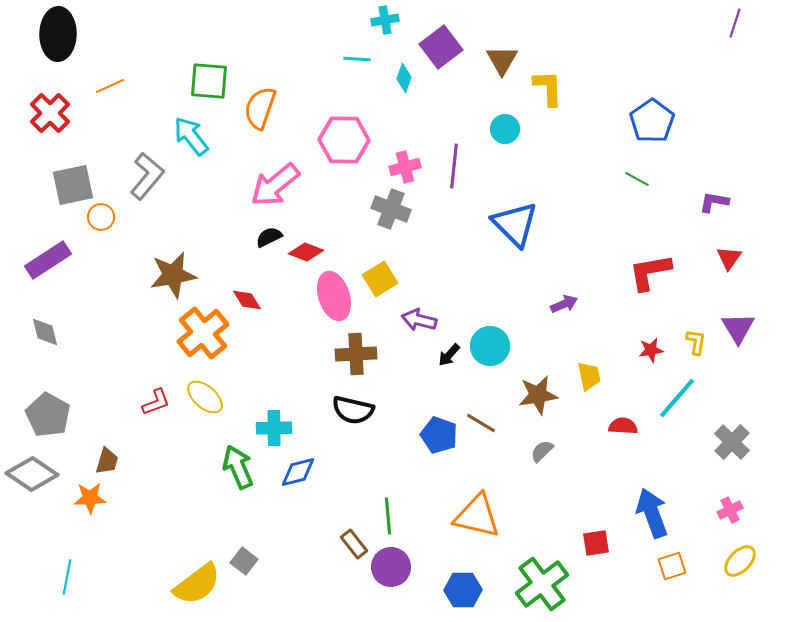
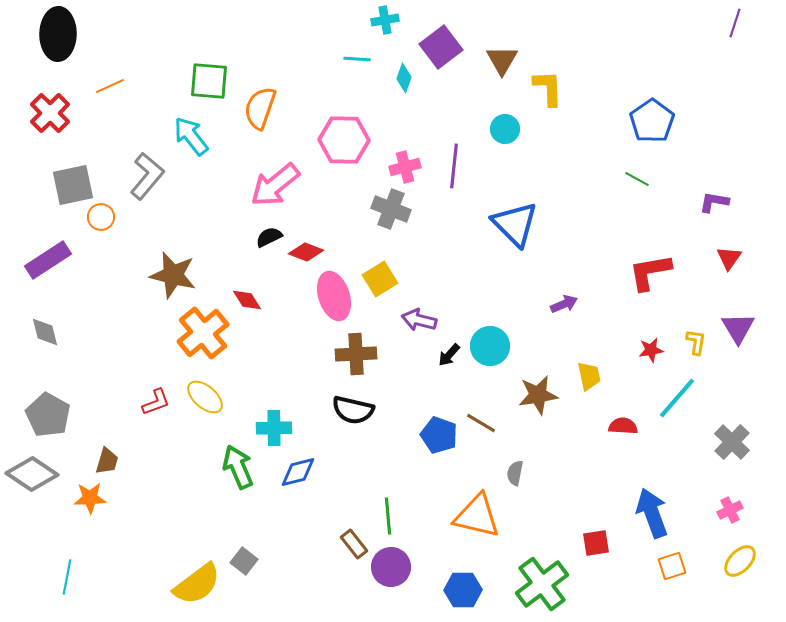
brown star at (173, 275): rotated 24 degrees clockwise
gray semicircle at (542, 451): moved 27 px left, 22 px down; rotated 35 degrees counterclockwise
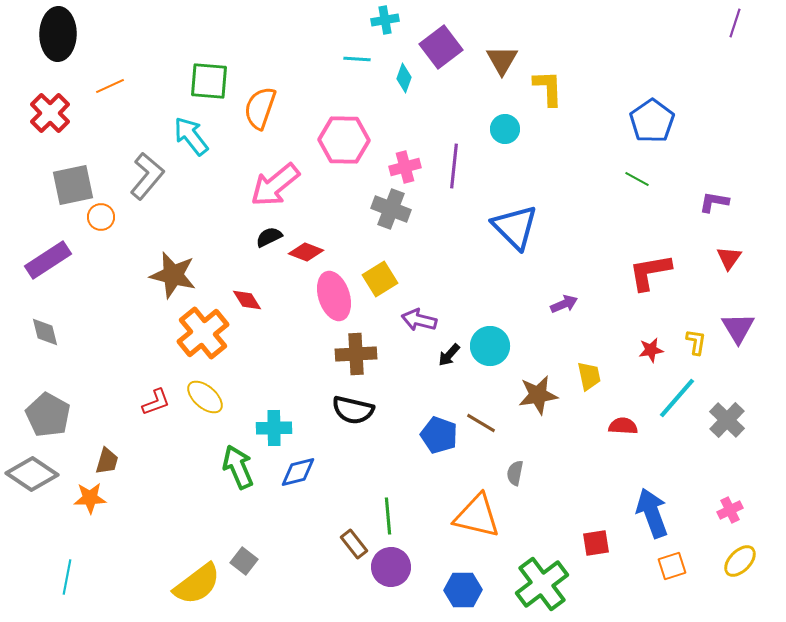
blue triangle at (515, 224): moved 3 px down
gray cross at (732, 442): moved 5 px left, 22 px up
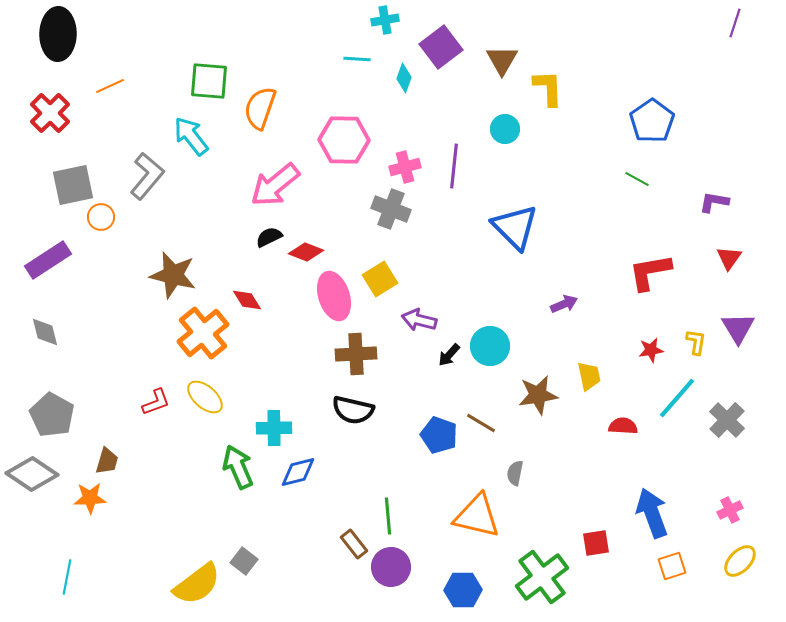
gray pentagon at (48, 415): moved 4 px right
green cross at (542, 584): moved 7 px up
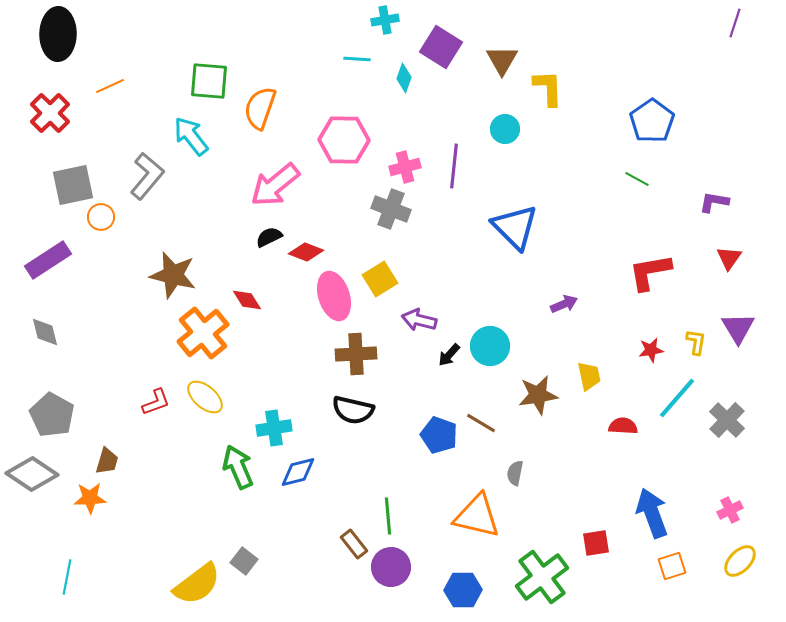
purple square at (441, 47): rotated 21 degrees counterclockwise
cyan cross at (274, 428): rotated 8 degrees counterclockwise
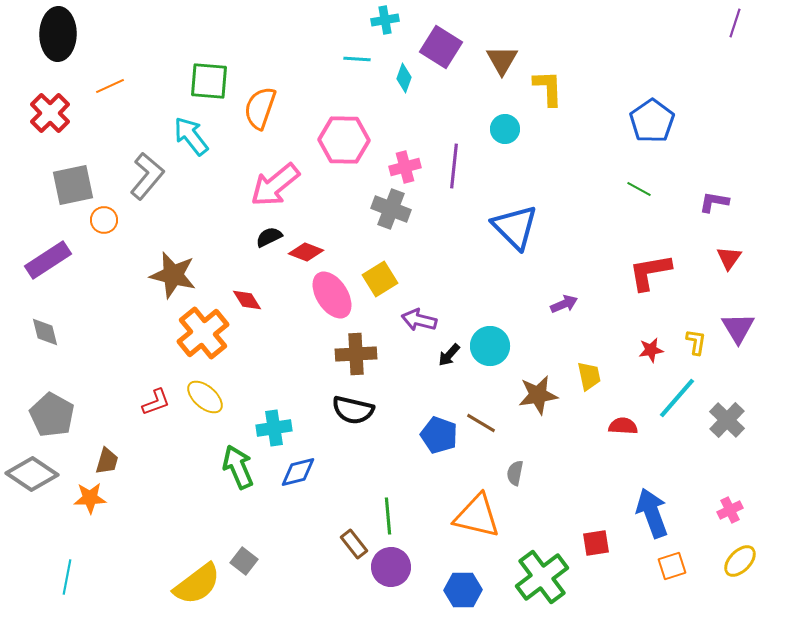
green line at (637, 179): moved 2 px right, 10 px down
orange circle at (101, 217): moved 3 px right, 3 px down
pink ellipse at (334, 296): moved 2 px left, 1 px up; rotated 15 degrees counterclockwise
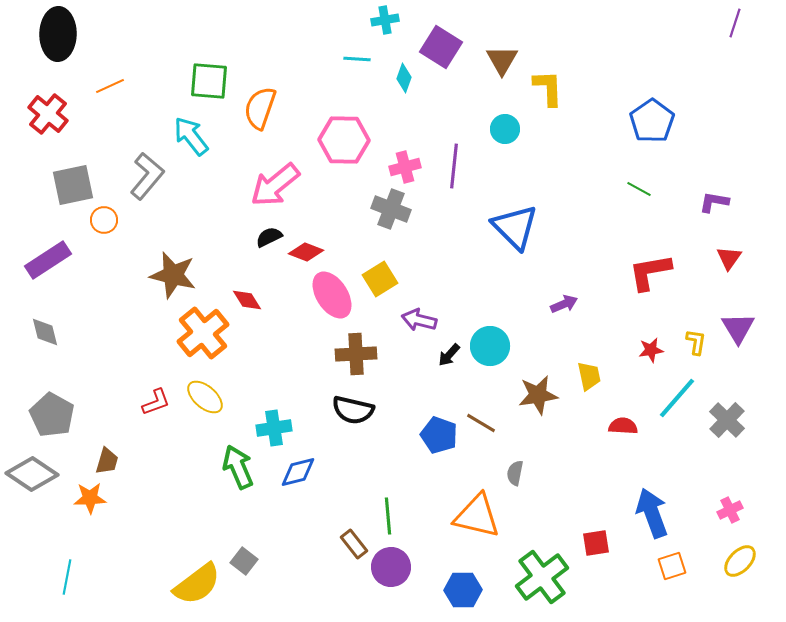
red cross at (50, 113): moved 2 px left, 1 px down; rotated 6 degrees counterclockwise
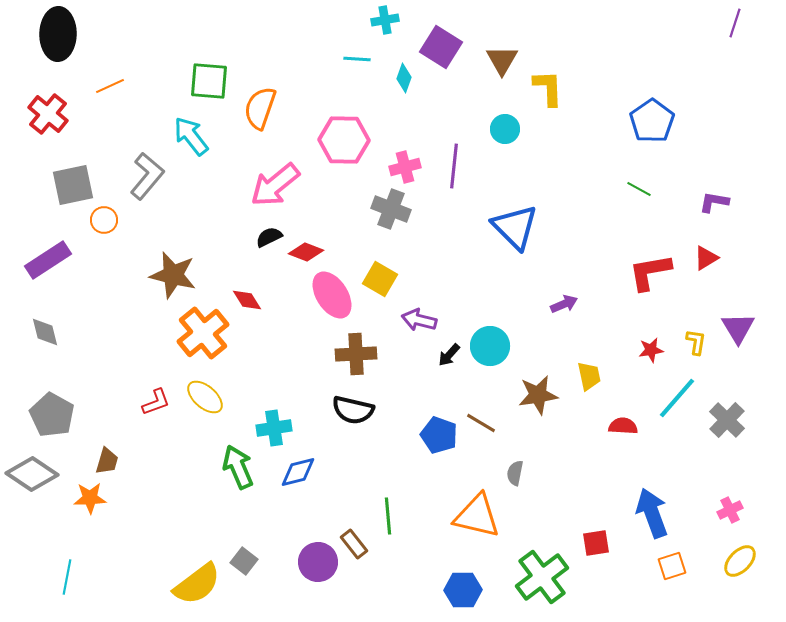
red triangle at (729, 258): moved 23 px left; rotated 24 degrees clockwise
yellow square at (380, 279): rotated 28 degrees counterclockwise
purple circle at (391, 567): moved 73 px left, 5 px up
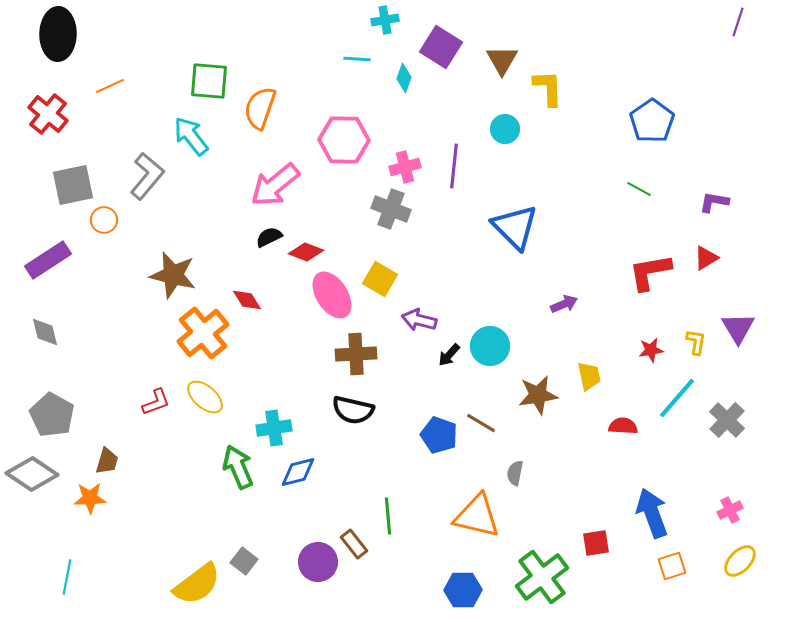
purple line at (735, 23): moved 3 px right, 1 px up
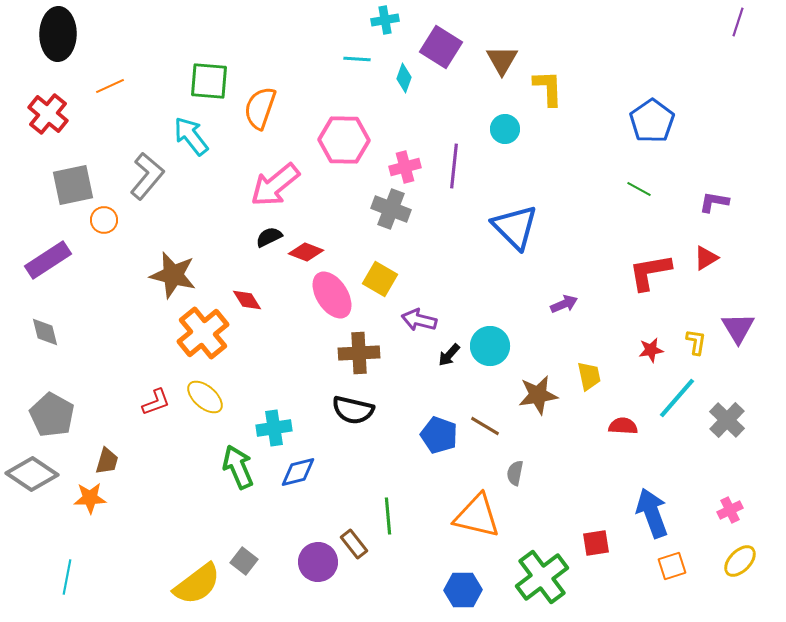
brown cross at (356, 354): moved 3 px right, 1 px up
brown line at (481, 423): moved 4 px right, 3 px down
